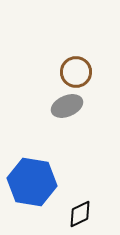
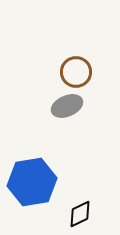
blue hexagon: rotated 18 degrees counterclockwise
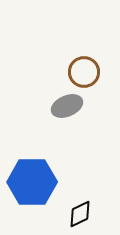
brown circle: moved 8 px right
blue hexagon: rotated 9 degrees clockwise
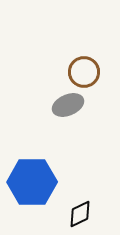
gray ellipse: moved 1 px right, 1 px up
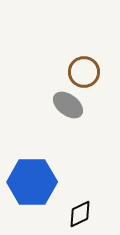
gray ellipse: rotated 60 degrees clockwise
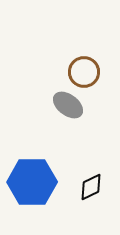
black diamond: moved 11 px right, 27 px up
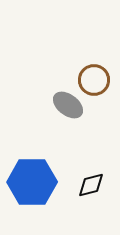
brown circle: moved 10 px right, 8 px down
black diamond: moved 2 px up; rotated 12 degrees clockwise
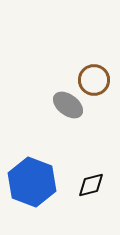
blue hexagon: rotated 21 degrees clockwise
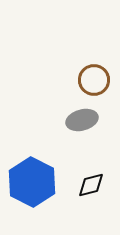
gray ellipse: moved 14 px right, 15 px down; rotated 52 degrees counterclockwise
blue hexagon: rotated 6 degrees clockwise
